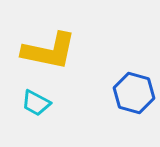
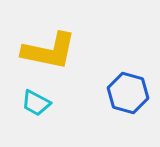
blue hexagon: moved 6 px left
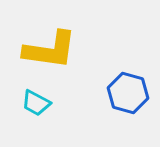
yellow L-shape: moved 1 px right, 1 px up; rotated 4 degrees counterclockwise
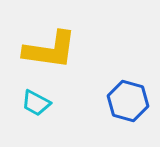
blue hexagon: moved 8 px down
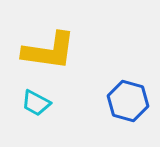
yellow L-shape: moved 1 px left, 1 px down
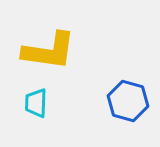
cyan trapezoid: rotated 64 degrees clockwise
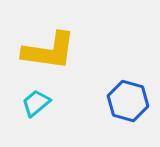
cyan trapezoid: rotated 48 degrees clockwise
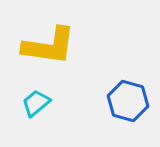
yellow L-shape: moved 5 px up
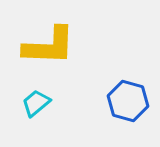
yellow L-shape: rotated 6 degrees counterclockwise
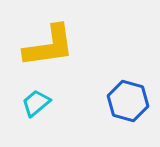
yellow L-shape: rotated 10 degrees counterclockwise
